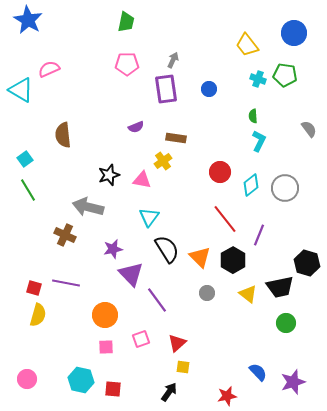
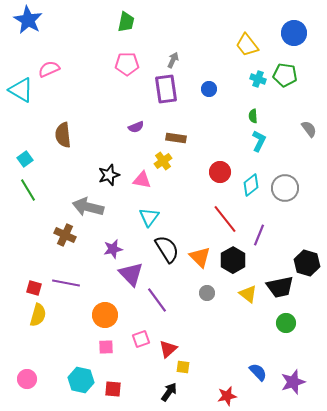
red triangle at (177, 343): moved 9 px left, 6 px down
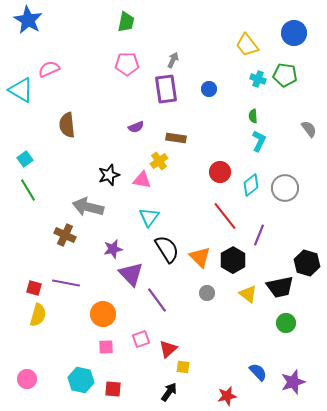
brown semicircle at (63, 135): moved 4 px right, 10 px up
yellow cross at (163, 161): moved 4 px left
red line at (225, 219): moved 3 px up
orange circle at (105, 315): moved 2 px left, 1 px up
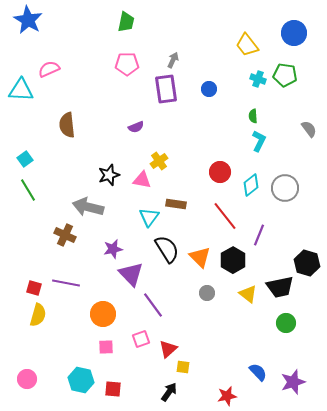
cyan triangle at (21, 90): rotated 28 degrees counterclockwise
brown rectangle at (176, 138): moved 66 px down
purple line at (157, 300): moved 4 px left, 5 px down
